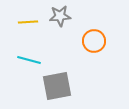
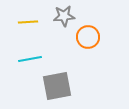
gray star: moved 4 px right
orange circle: moved 6 px left, 4 px up
cyan line: moved 1 px right, 1 px up; rotated 25 degrees counterclockwise
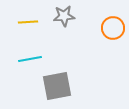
orange circle: moved 25 px right, 9 px up
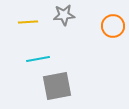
gray star: moved 1 px up
orange circle: moved 2 px up
cyan line: moved 8 px right
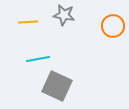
gray star: rotated 15 degrees clockwise
gray square: rotated 36 degrees clockwise
